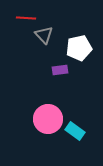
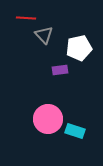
cyan rectangle: rotated 18 degrees counterclockwise
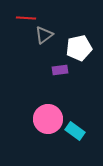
gray triangle: rotated 36 degrees clockwise
cyan rectangle: rotated 18 degrees clockwise
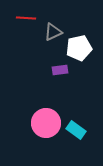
gray triangle: moved 9 px right, 3 px up; rotated 12 degrees clockwise
pink circle: moved 2 px left, 4 px down
cyan rectangle: moved 1 px right, 1 px up
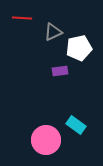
red line: moved 4 px left
purple rectangle: moved 1 px down
pink circle: moved 17 px down
cyan rectangle: moved 5 px up
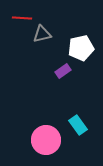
gray triangle: moved 11 px left, 2 px down; rotated 12 degrees clockwise
white pentagon: moved 2 px right
purple rectangle: moved 3 px right; rotated 28 degrees counterclockwise
cyan rectangle: moved 2 px right; rotated 18 degrees clockwise
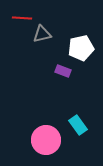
purple rectangle: rotated 56 degrees clockwise
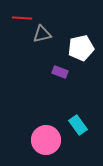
purple rectangle: moved 3 px left, 1 px down
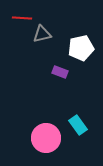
pink circle: moved 2 px up
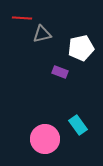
pink circle: moved 1 px left, 1 px down
